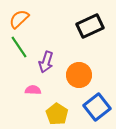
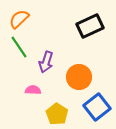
orange circle: moved 2 px down
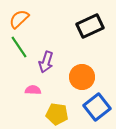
orange circle: moved 3 px right
yellow pentagon: rotated 25 degrees counterclockwise
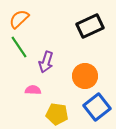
orange circle: moved 3 px right, 1 px up
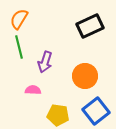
orange semicircle: rotated 15 degrees counterclockwise
green line: rotated 20 degrees clockwise
purple arrow: moved 1 px left
blue square: moved 1 px left, 4 px down
yellow pentagon: moved 1 px right, 1 px down
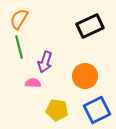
pink semicircle: moved 7 px up
blue square: moved 1 px right, 1 px up; rotated 12 degrees clockwise
yellow pentagon: moved 1 px left, 5 px up
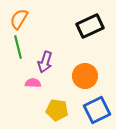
green line: moved 1 px left
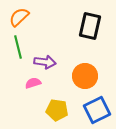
orange semicircle: moved 2 px up; rotated 15 degrees clockwise
black rectangle: rotated 52 degrees counterclockwise
purple arrow: rotated 100 degrees counterclockwise
pink semicircle: rotated 21 degrees counterclockwise
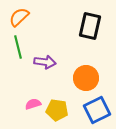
orange circle: moved 1 px right, 2 px down
pink semicircle: moved 21 px down
